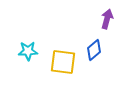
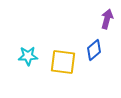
cyan star: moved 5 px down
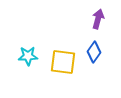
purple arrow: moved 9 px left
blue diamond: moved 2 px down; rotated 15 degrees counterclockwise
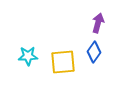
purple arrow: moved 4 px down
yellow square: rotated 12 degrees counterclockwise
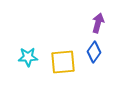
cyan star: moved 1 px down
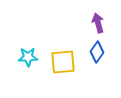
purple arrow: rotated 30 degrees counterclockwise
blue diamond: moved 3 px right
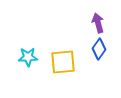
blue diamond: moved 2 px right, 3 px up
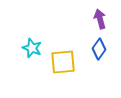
purple arrow: moved 2 px right, 4 px up
cyan star: moved 4 px right, 9 px up; rotated 24 degrees clockwise
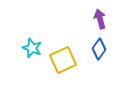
yellow square: moved 2 px up; rotated 20 degrees counterclockwise
